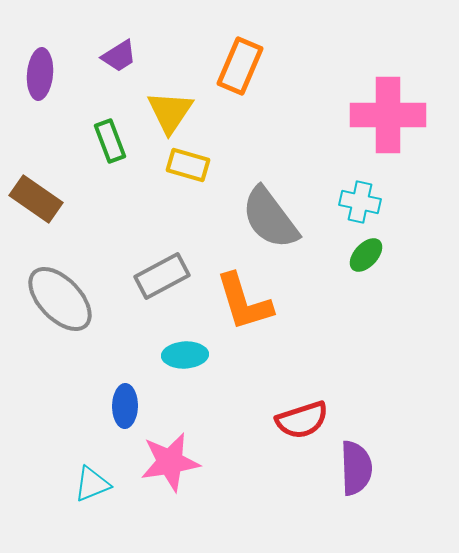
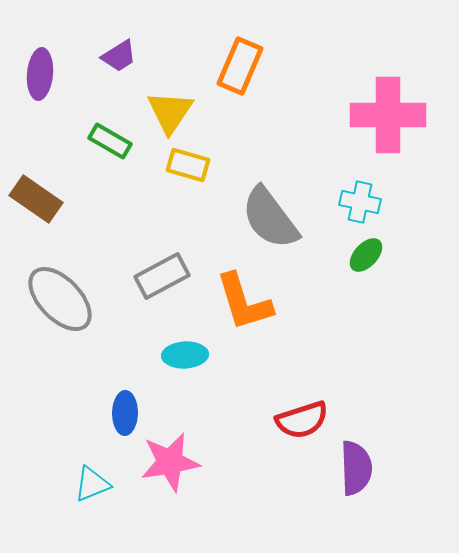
green rectangle: rotated 39 degrees counterclockwise
blue ellipse: moved 7 px down
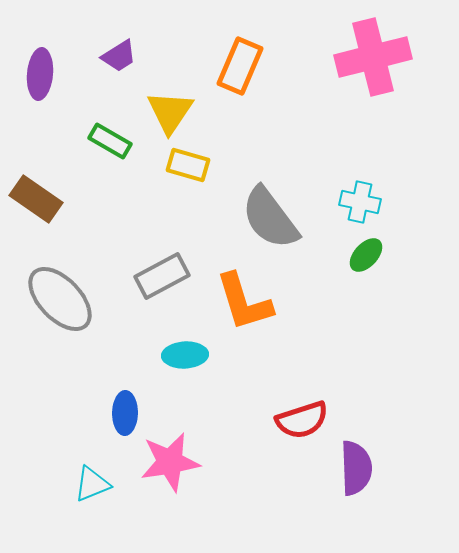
pink cross: moved 15 px left, 58 px up; rotated 14 degrees counterclockwise
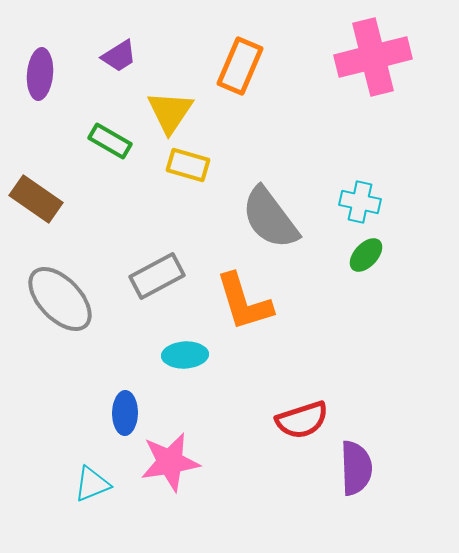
gray rectangle: moved 5 px left
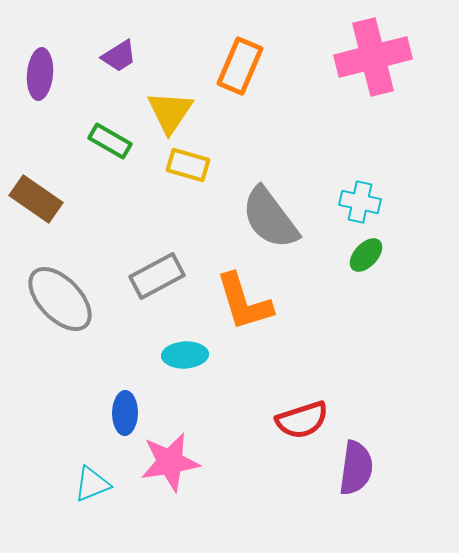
purple semicircle: rotated 10 degrees clockwise
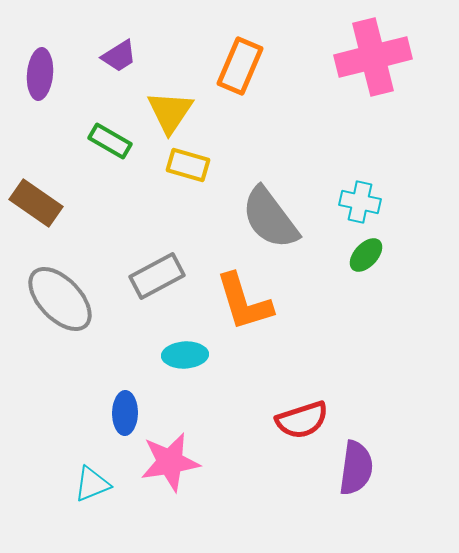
brown rectangle: moved 4 px down
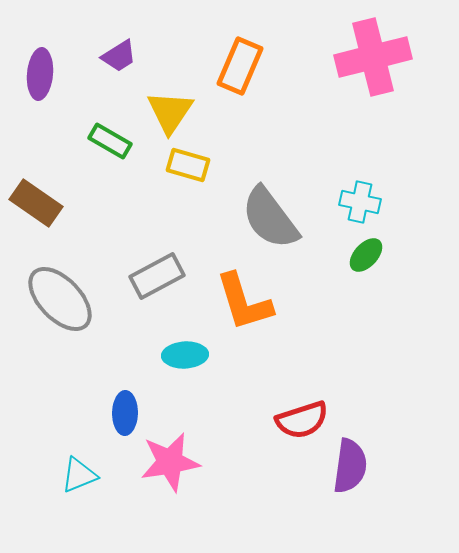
purple semicircle: moved 6 px left, 2 px up
cyan triangle: moved 13 px left, 9 px up
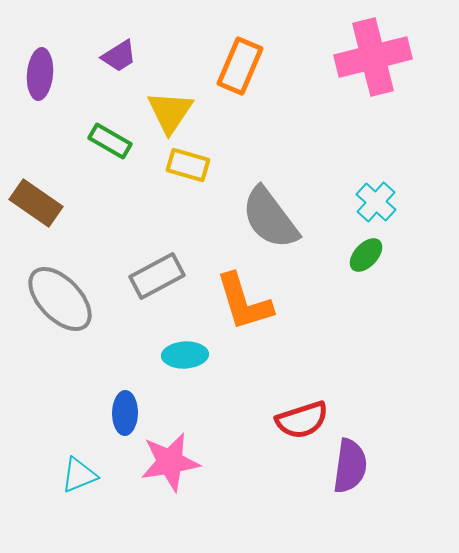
cyan cross: moved 16 px right; rotated 30 degrees clockwise
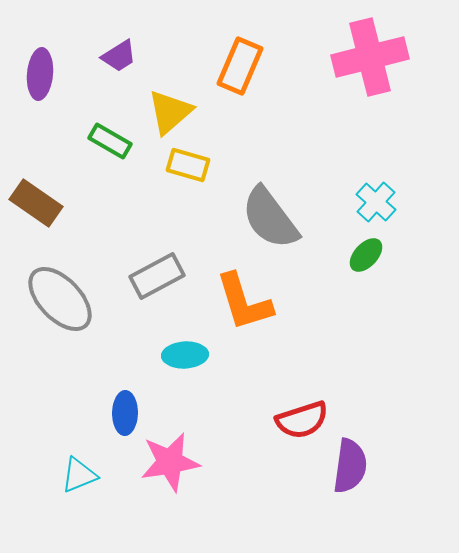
pink cross: moved 3 px left
yellow triangle: rotated 15 degrees clockwise
